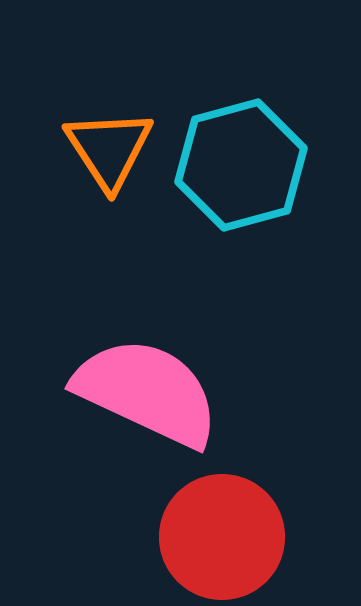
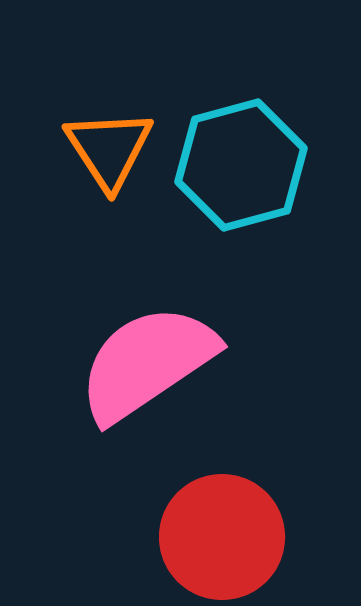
pink semicircle: moved 29 px up; rotated 59 degrees counterclockwise
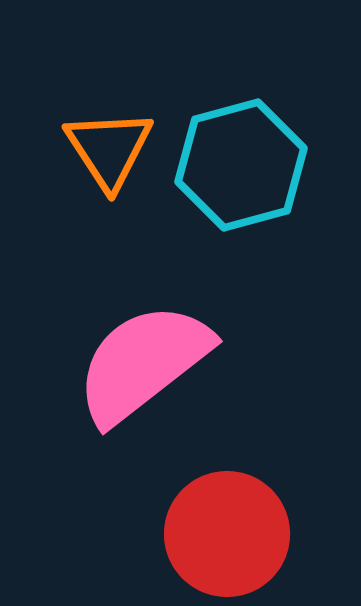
pink semicircle: moved 4 px left; rotated 4 degrees counterclockwise
red circle: moved 5 px right, 3 px up
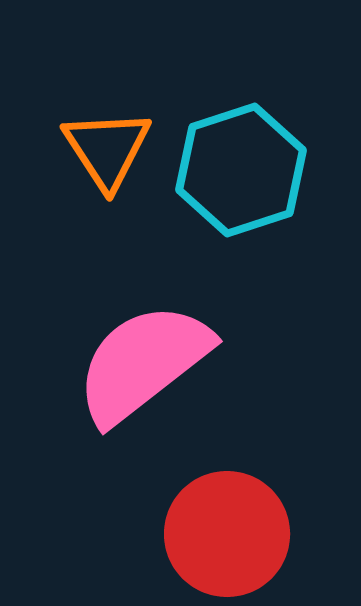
orange triangle: moved 2 px left
cyan hexagon: moved 5 px down; rotated 3 degrees counterclockwise
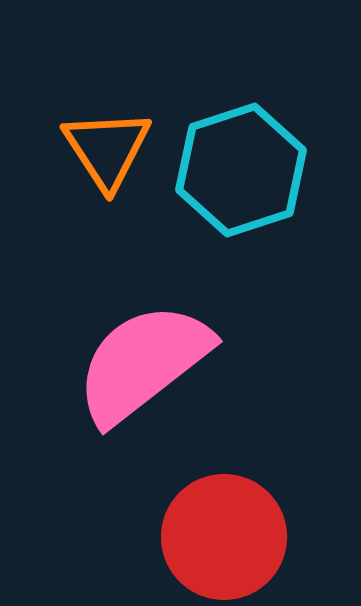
red circle: moved 3 px left, 3 px down
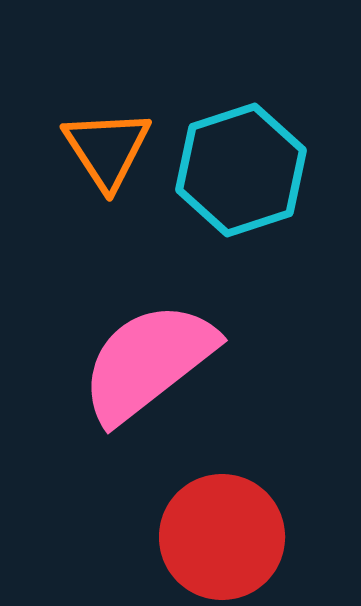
pink semicircle: moved 5 px right, 1 px up
red circle: moved 2 px left
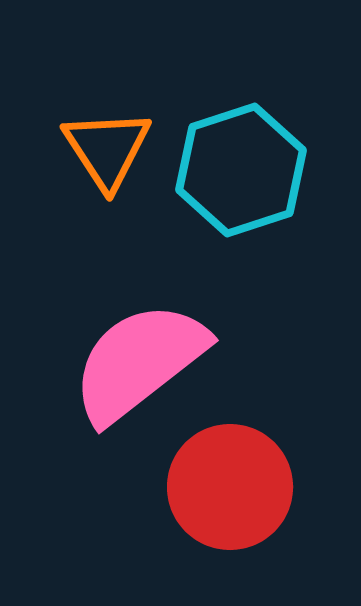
pink semicircle: moved 9 px left
red circle: moved 8 px right, 50 px up
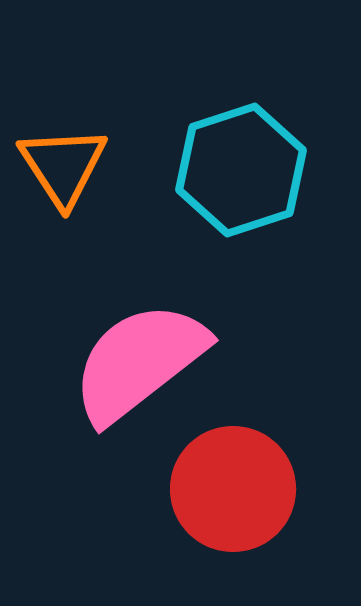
orange triangle: moved 44 px left, 17 px down
red circle: moved 3 px right, 2 px down
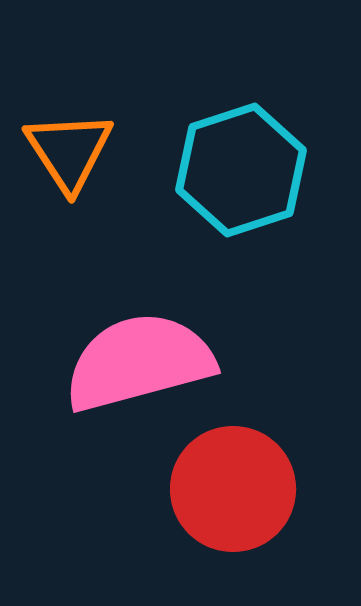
orange triangle: moved 6 px right, 15 px up
pink semicircle: rotated 23 degrees clockwise
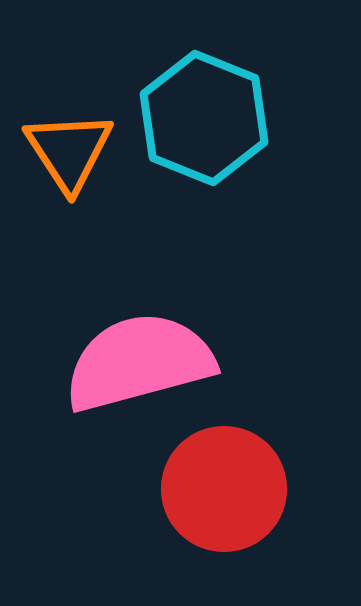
cyan hexagon: moved 37 px left, 52 px up; rotated 20 degrees counterclockwise
red circle: moved 9 px left
